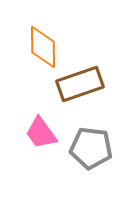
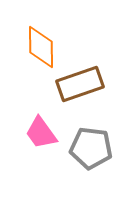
orange diamond: moved 2 px left
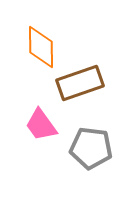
brown rectangle: moved 1 px up
pink trapezoid: moved 8 px up
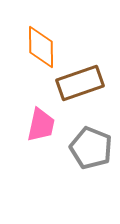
pink trapezoid: rotated 132 degrees counterclockwise
gray pentagon: rotated 15 degrees clockwise
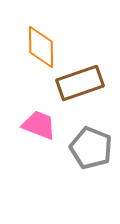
pink trapezoid: moved 2 px left; rotated 81 degrees counterclockwise
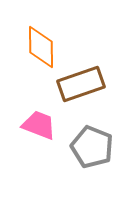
brown rectangle: moved 1 px right, 1 px down
gray pentagon: moved 1 px right, 1 px up
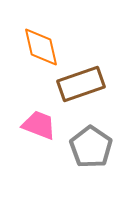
orange diamond: rotated 12 degrees counterclockwise
gray pentagon: moved 1 px left; rotated 12 degrees clockwise
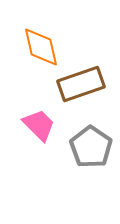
pink trapezoid: rotated 24 degrees clockwise
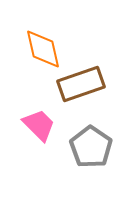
orange diamond: moved 2 px right, 2 px down
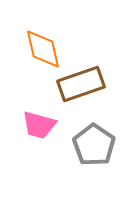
pink trapezoid: rotated 150 degrees clockwise
gray pentagon: moved 3 px right, 2 px up
